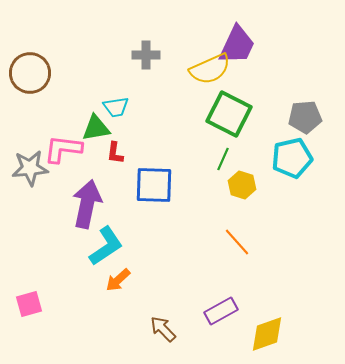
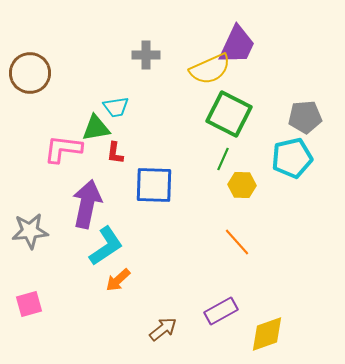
gray star: moved 63 px down
yellow hexagon: rotated 16 degrees counterclockwise
brown arrow: rotated 96 degrees clockwise
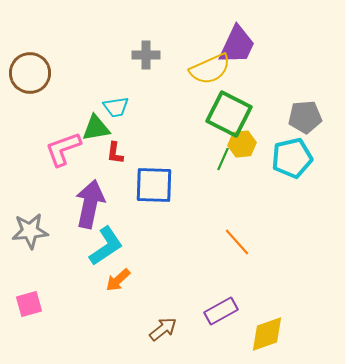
pink L-shape: rotated 27 degrees counterclockwise
yellow hexagon: moved 41 px up; rotated 8 degrees counterclockwise
purple arrow: moved 3 px right
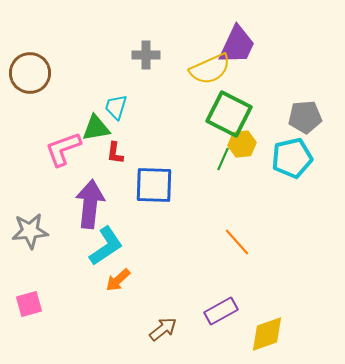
cyan trapezoid: rotated 116 degrees clockwise
purple arrow: rotated 6 degrees counterclockwise
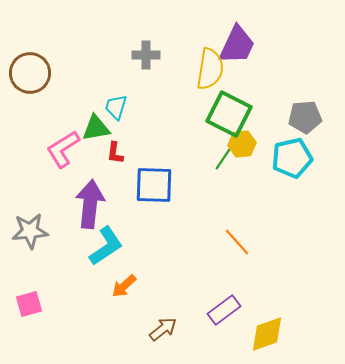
yellow semicircle: rotated 57 degrees counterclockwise
pink L-shape: rotated 12 degrees counterclockwise
green line: rotated 10 degrees clockwise
orange arrow: moved 6 px right, 6 px down
purple rectangle: moved 3 px right, 1 px up; rotated 8 degrees counterclockwise
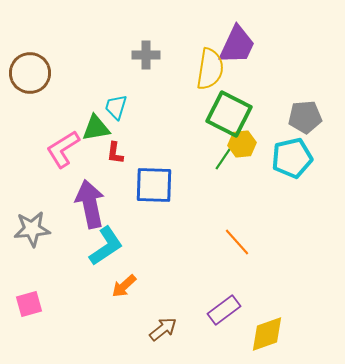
purple arrow: rotated 18 degrees counterclockwise
gray star: moved 2 px right, 2 px up
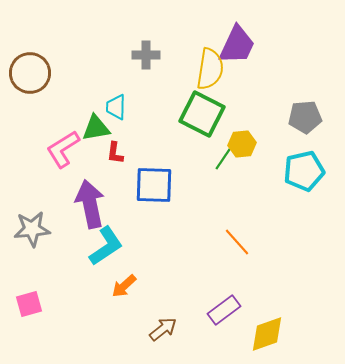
cyan trapezoid: rotated 16 degrees counterclockwise
green square: moved 27 px left
cyan pentagon: moved 12 px right, 13 px down
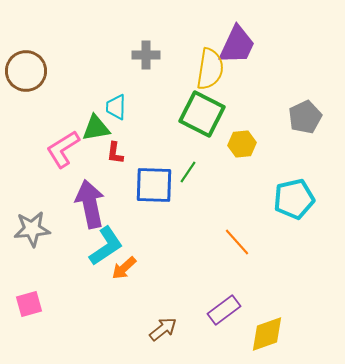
brown circle: moved 4 px left, 2 px up
gray pentagon: rotated 20 degrees counterclockwise
green line: moved 35 px left, 13 px down
cyan pentagon: moved 10 px left, 28 px down
orange arrow: moved 18 px up
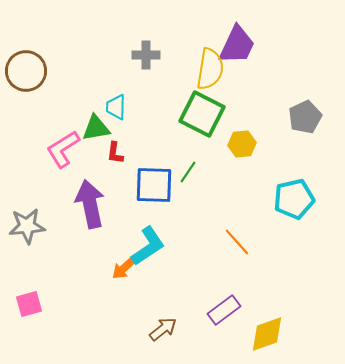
gray star: moved 5 px left, 3 px up
cyan L-shape: moved 42 px right
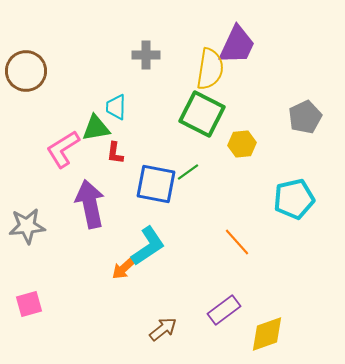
green line: rotated 20 degrees clockwise
blue square: moved 2 px right, 1 px up; rotated 9 degrees clockwise
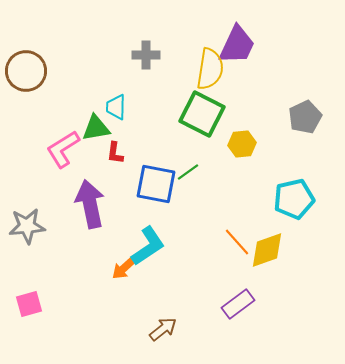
purple rectangle: moved 14 px right, 6 px up
yellow diamond: moved 84 px up
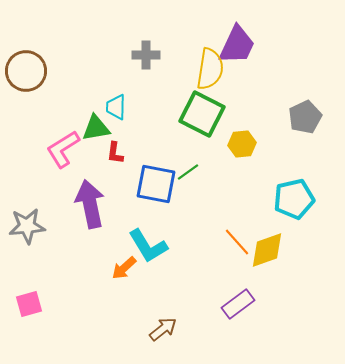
cyan L-shape: rotated 93 degrees clockwise
